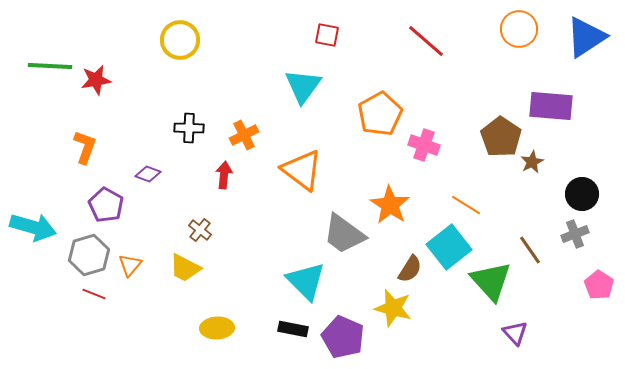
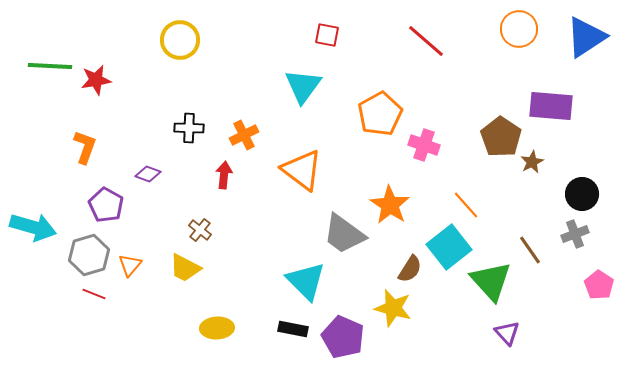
orange line at (466, 205): rotated 16 degrees clockwise
purple triangle at (515, 333): moved 8 px left
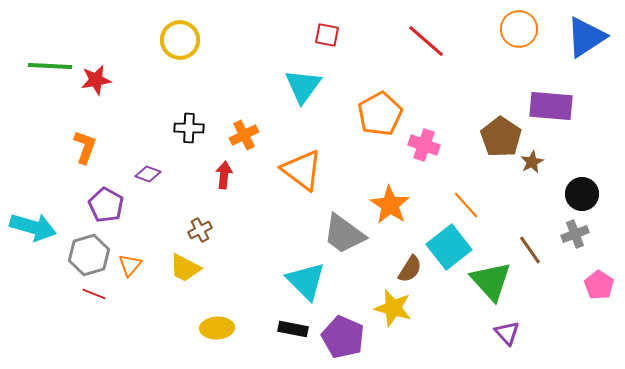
brown cross at (200, 230): rotated 25 degrees clockwise
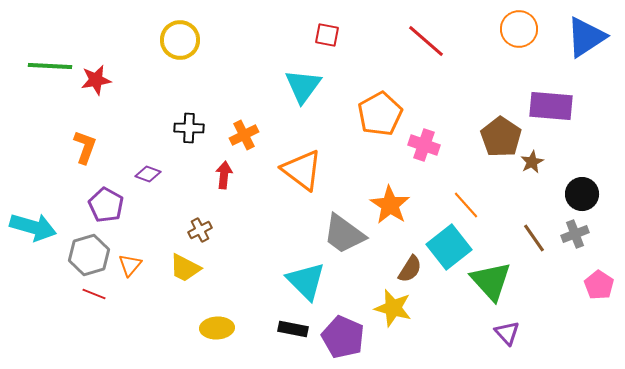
brown line at (530, 250): moved 4 px right, 12 px up
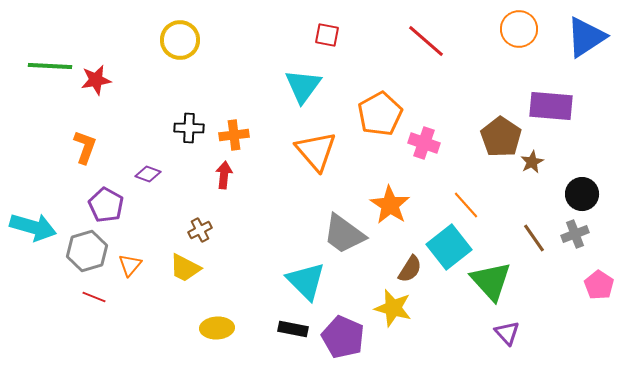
orange cross at (244, 135): moved 10 px left; rotated 20 degrees clockwise
pink cross at (424, 145): moved 2 px up
orange triangle at (302, 170): moved 14 px right, 19 px up; rotated 12 degrees clockwise
gray hexagon at (89, 255): moved 2 px left, 4 px up
red line at (94, 294): moved 3 px down
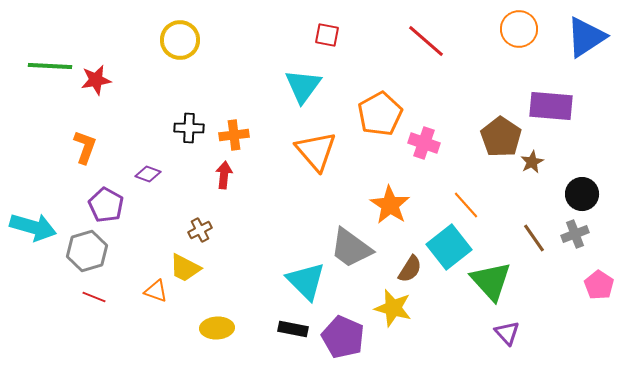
gray trapezoid at (344, 234): moved 7 px right, 14 px down
orange triangle at (130, 265): moved 26 px right, 26 px down; rotated 50 degrees counterclockwise
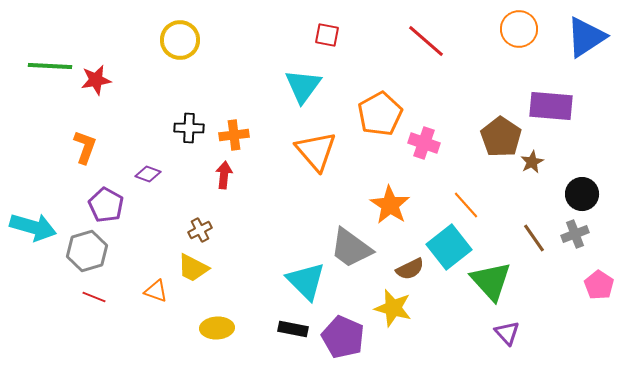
yellow trapezoid at (185, 268): moved 8 px right
brown semicircle at (410, 269): rotated 32 degrees clockwise
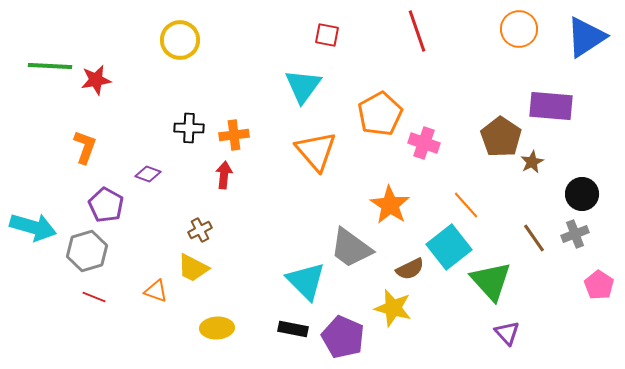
red line at (426, 41): moved 9 px left, 10 px up; rotated 30 degrees clockwise
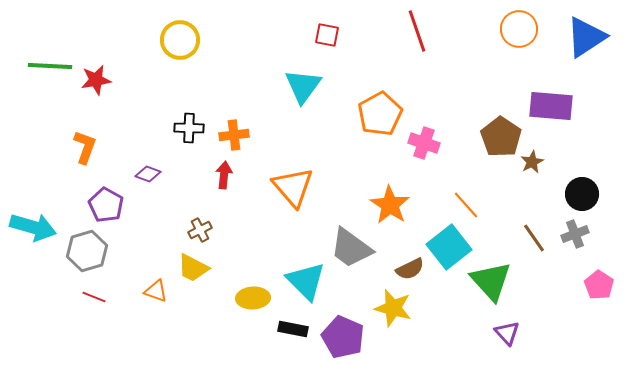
orange triangle at (316, 151): moved 23 px left, 36 px down
yellow ellipse at (217, 328): moved 36 px right, 30 px up
